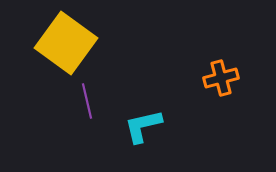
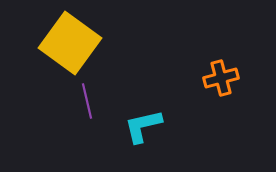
yellow square: moved 4 px right
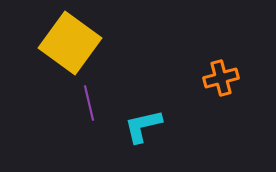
purple line: moved 2 px right, 2 px down
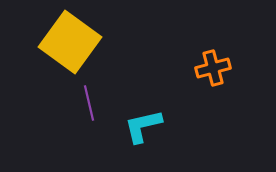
yellow square: moved 1 px up
orange cross: moved 8 px left, 10 px up
